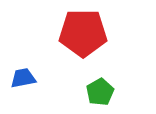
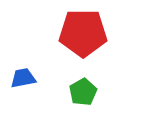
green pentagon: moved 17 px left
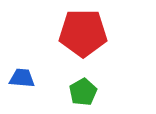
blue trapezoid: moved 1 px left; rotated 16 degrees clockwise
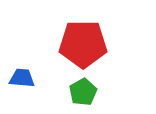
red pentagon: moved 11 px down
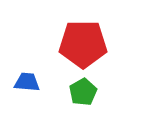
blue trapezoid: moved 5 px right, 4 px down
